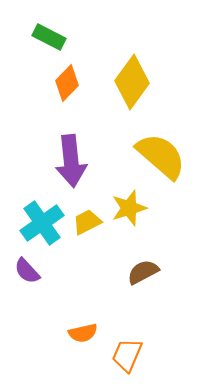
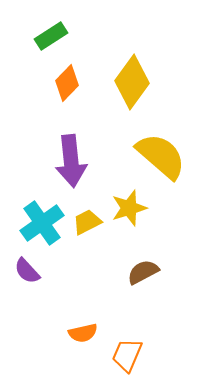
green rectangle: moved 2 px right, 1 px up; rotated 60 degrees counterclockwise
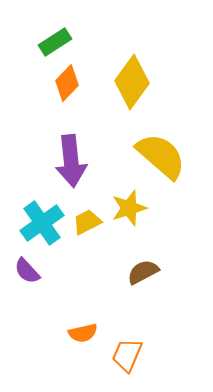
green rectangle: moved 4 px right, 6 px down
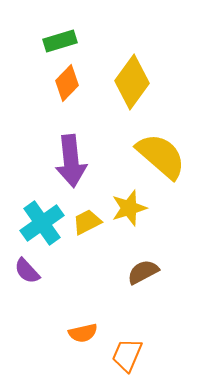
green rectangle: moved 5 px right, 1 px up; rotated 16 degrees clockwise
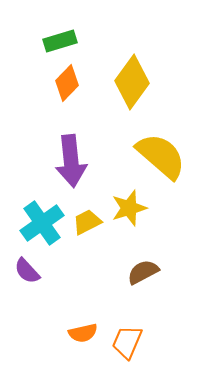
orange trapezoid: moved 13 px up
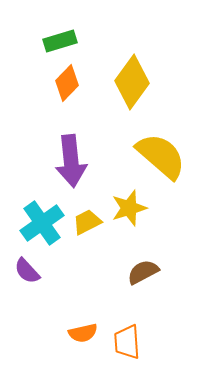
orange trapezoid: rotated 27 degrees counterclockwise
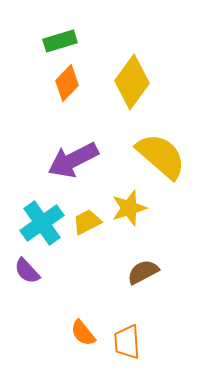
purple arrow: moved 2 px right, 1 px up; rotated 69 degrees clockwise
orange semicircle: rotated 64 degrees clockwise
